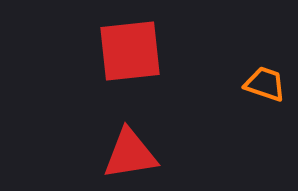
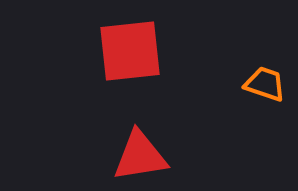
red triangle: moved 10 px right, 2 px down
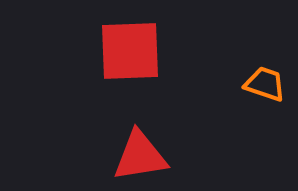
red square: rotated 4 degrees clockwise
